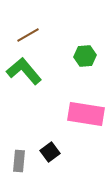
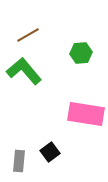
green hexagon: moved 4 px left, 3 px up
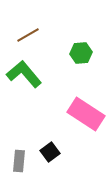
green L-shape: moved 3 px down
pink rectangle: rotated 24 degrees clockwise
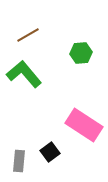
pink rectangle: moved 2 px left, 11 px down
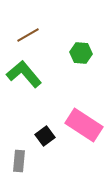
green hexagon: rotated 10 degrees clockwise
black square: moved 5 px left, 16 px up
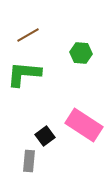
green L-shape: rotated 45 degrees counterclockwise
gray rectangle: moved 10 px right
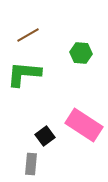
gray rectangle: moved 2 px right, 3 px down
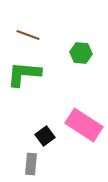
brown line: rotated 50 degrees clockwise
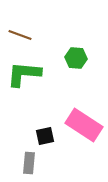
brown line: moved 8 px left
green hexagon: moved 5 px left, 5 px down
black square: rotated 24 degrees clockwise
gray rectangle: moved 2 px left, 1 px up
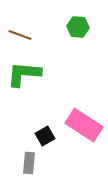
green hexagon: moved 2 px right, 31 px up
black square: rotated 18 degrees counterclockwise
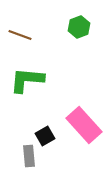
green hexagon: moved 1 px right; rotated 25 degrees counterclockwise
green L-shape: moved 3 px right, 6 px down
pink rectangle: rotated 15 degrees clockwise
gray rectangle: moved 7 px up; rotated 10 degrees counterclockwise
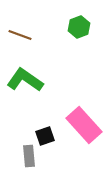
green L-shape: moved 2 px left; rotated 30 degrees clockwise
black square: rotated 12 degrees clockwise
